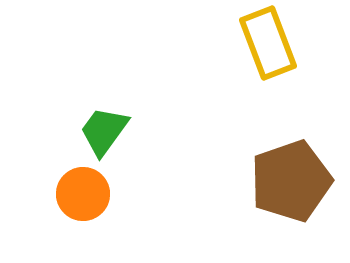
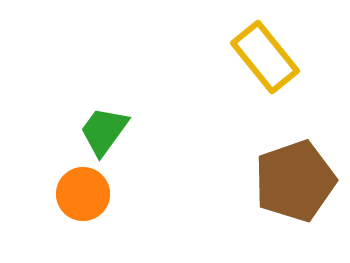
yellow rectangle: moved 3 px left, 14 px down; rotated 18 degrees counterclockwise
brown pentagon: moved 4 px right
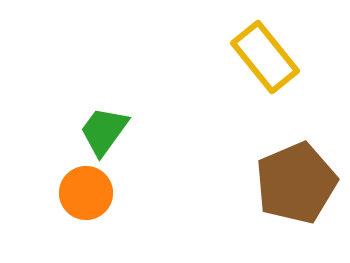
brown pentagon: moved 1 px right, 2 px down; rotated 4 degrees counterclockwise
orange circle: moved 3 px right, 1 px up
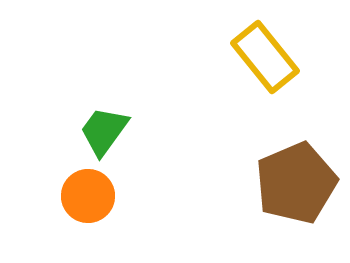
orange circle: moved 2 px right, 3 px down
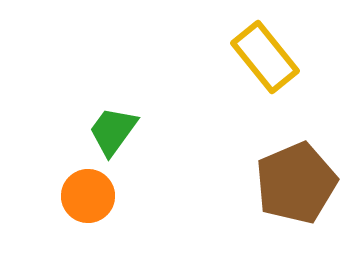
green trapezoid: moved 9 px right
